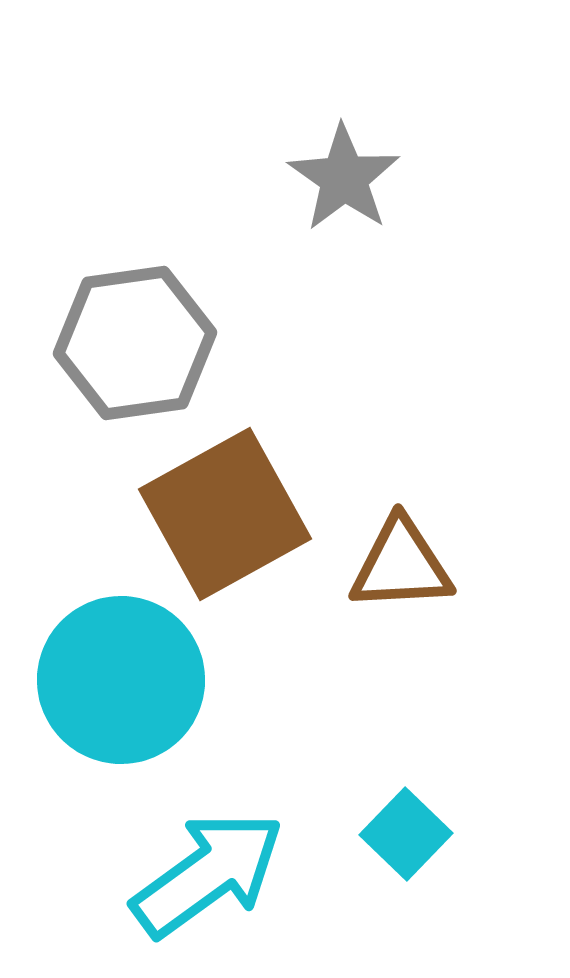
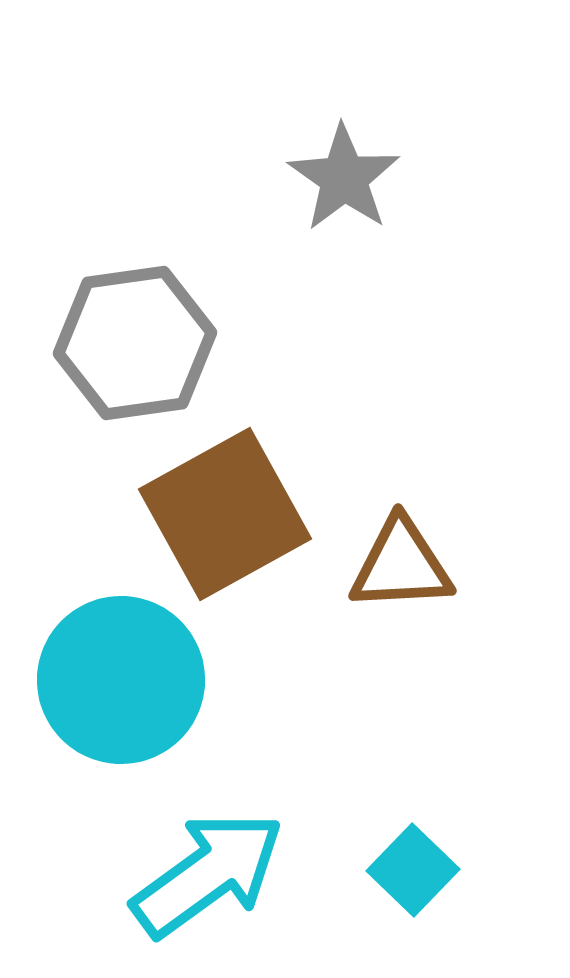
cyan square: moved 7 px right, 36 px down
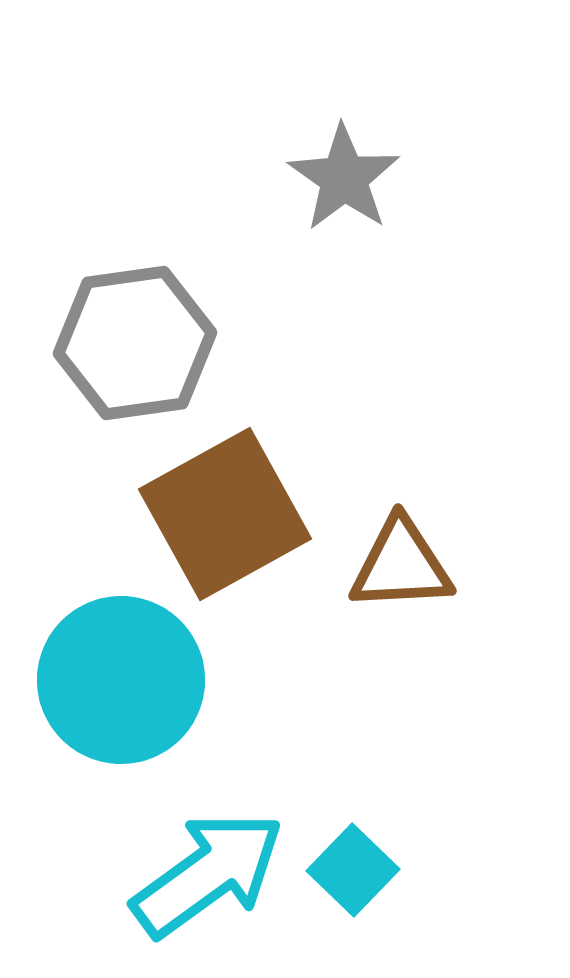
cyan square: moved 60 px left
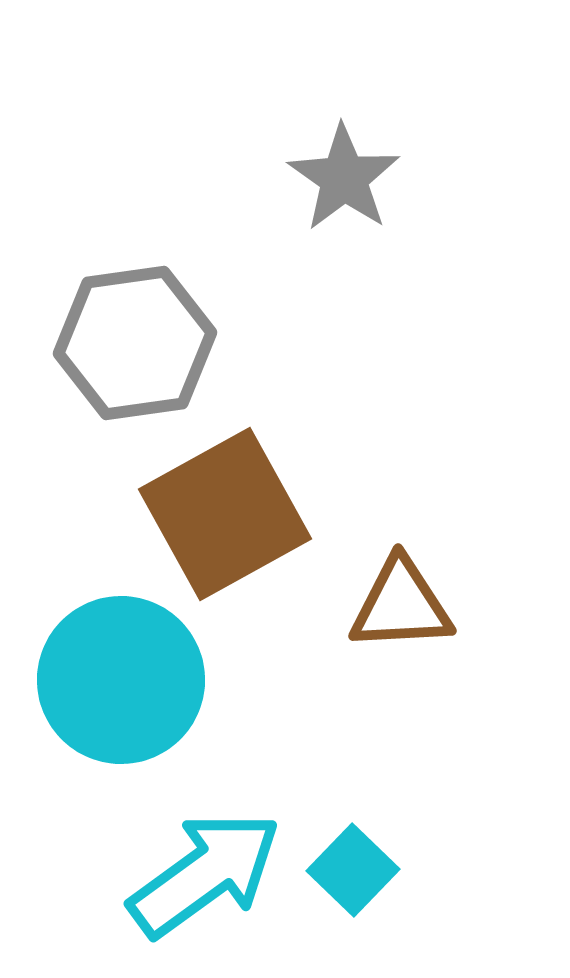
brown triangle: moved 40 px down
cyan arrow: moved 3 px left
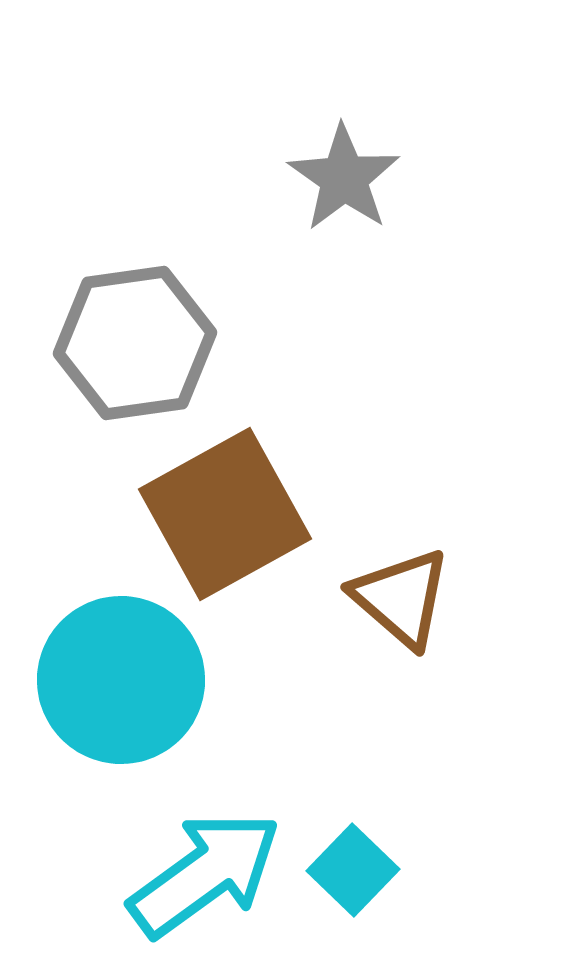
brown triangle: moved 7 px up; rotated 44 degrees clockwise
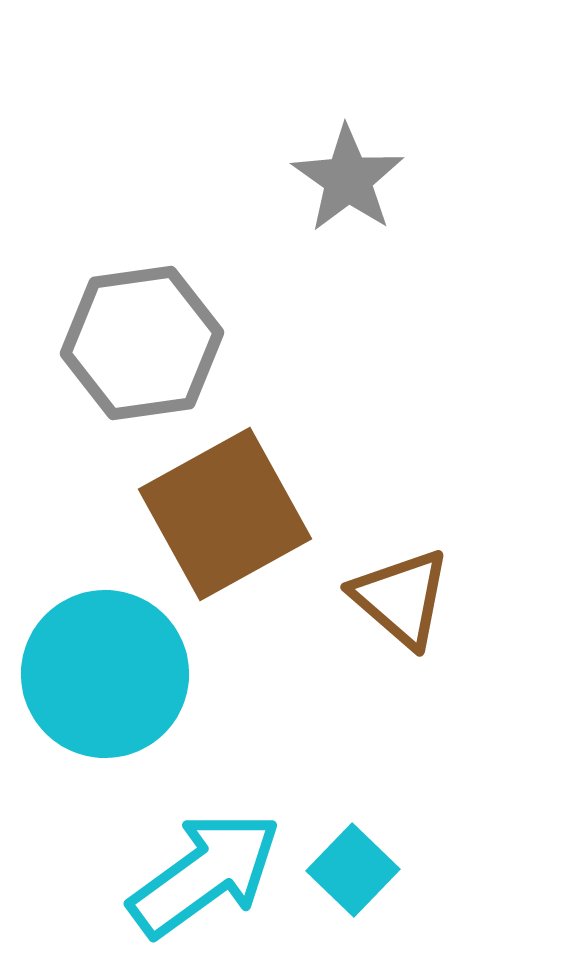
gray star: moved 4 px right, 1 px down
gray hexagon: moved 7 px right
cyan circle: moved 16 px left, 6 px up
